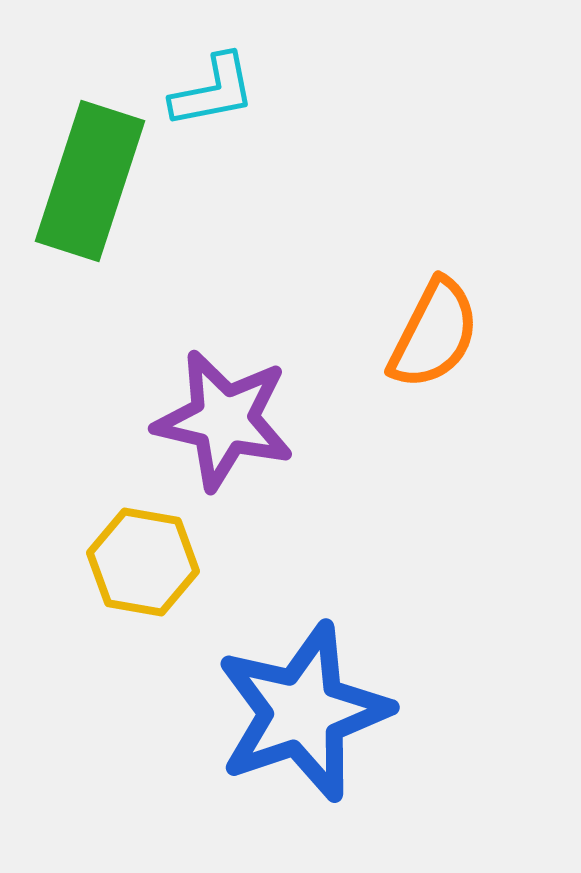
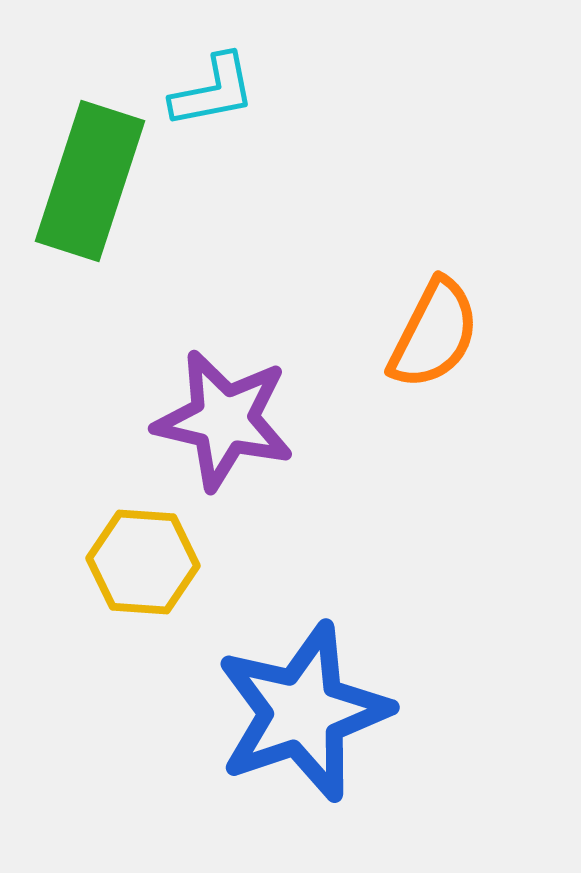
yellow hexagon: rotated 6 degrees counterclockwise
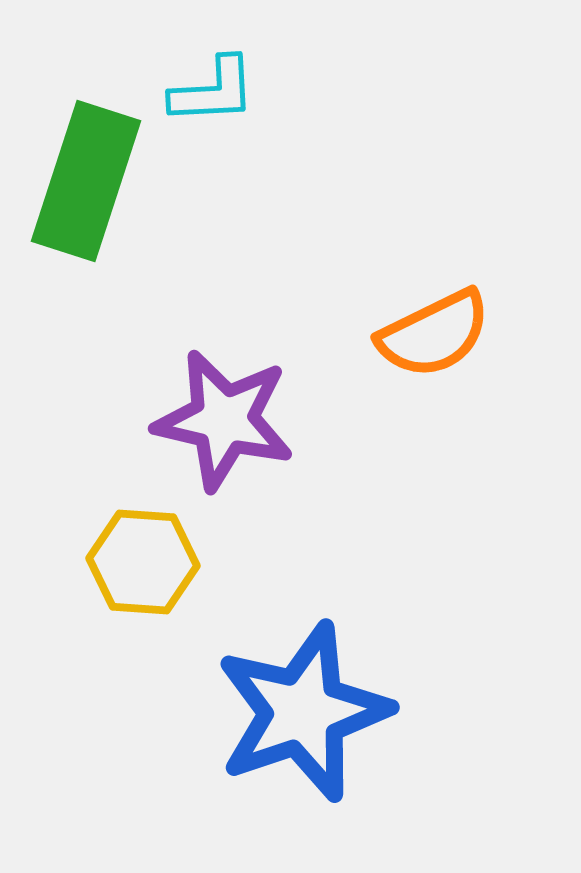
cyan L-shape: rotated 8 degrees clockwise
green rectangle: moved 4 px left
orange semicircle: rotated 37 degrees clockwise
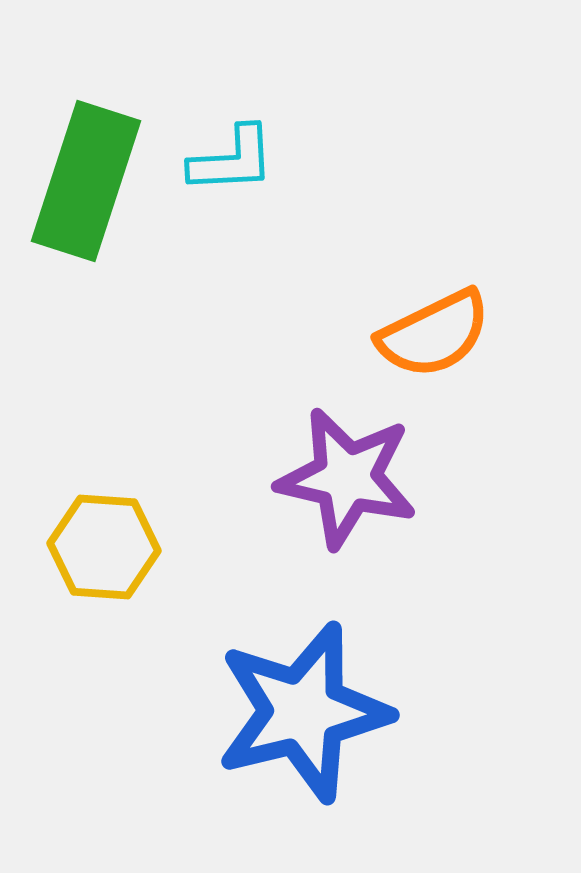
cyan L-shape: moved 19 px right, 69 px down
purple star: moved 123 px right, 58 px down
yellow hexagon: moved 39 px left, 15 px up
blue star: rotated 5 degrees clockwise
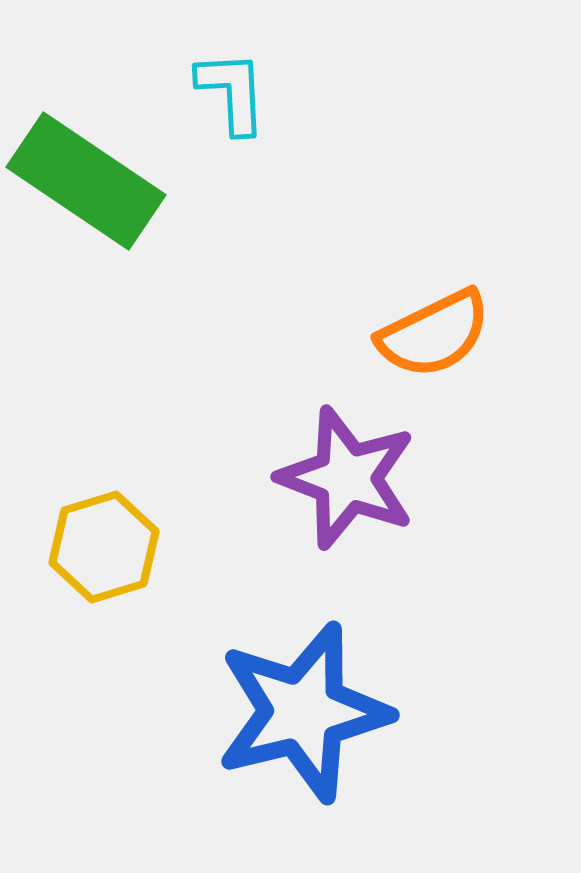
cyan L-shape: moved 68 px up; rotated 90 degrees counterclockwise
green rectangle: rotated 74 degrees counterclockwise
purple star: rotated 8 degrees clockwise
yellow hexagon: rotated 21 degrees counterclockwise
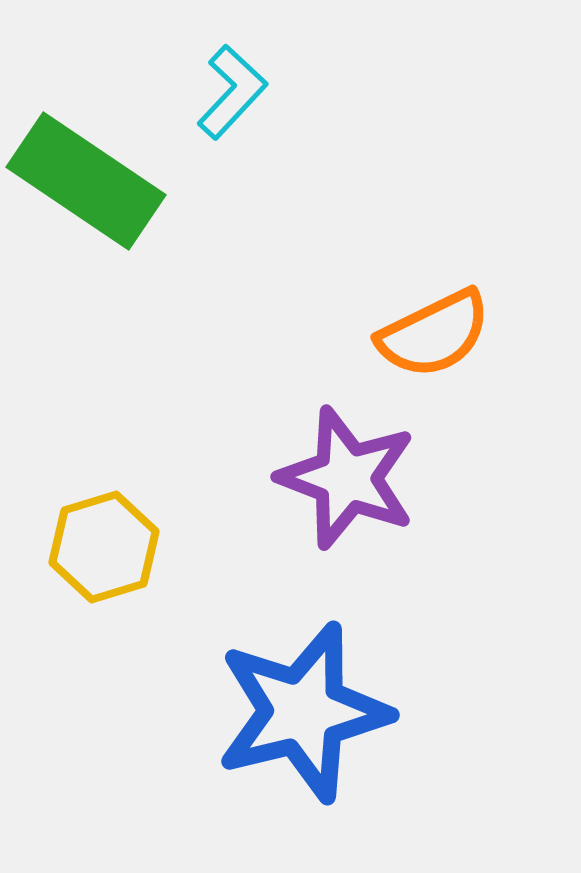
cyan L-shape: rotated 46 degrees clockwise
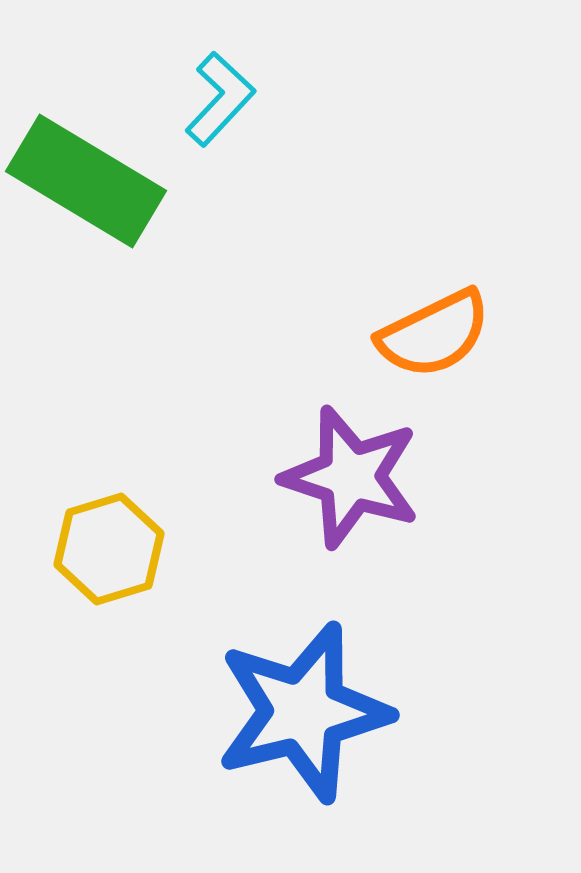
cyan L-shape: moved 12 px left, 7 px down
green rectangle: rotated 3 degrees counterclockwise
purple star: moved 4 px right, 1 px up; rotated 3 degrees counterclockwise
yellow hexagon: moved 5 px right, 2 px down
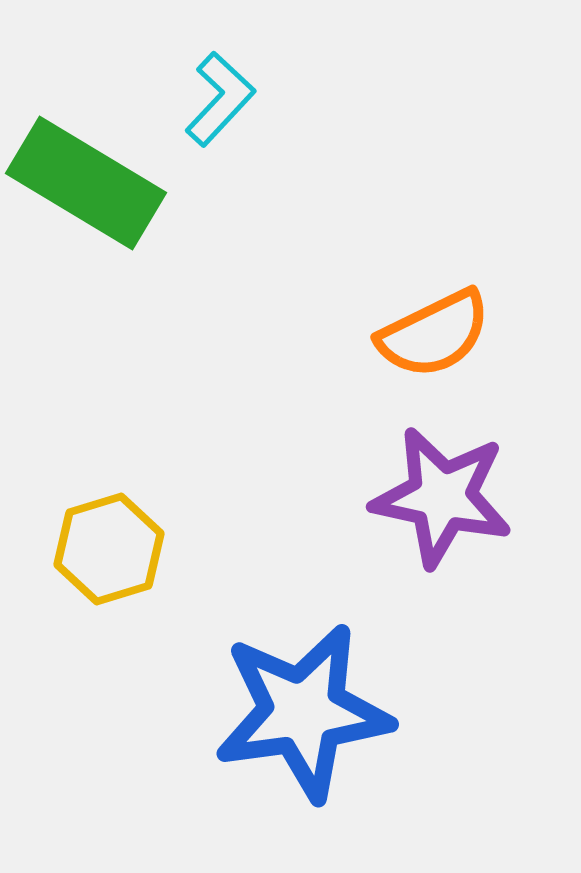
green rectangle: moved 2 px down
purple star: moved 91 px right, 20 px down; rotated 6 degrees counterclockwise
blue star: rotated 6 degrees clockwise
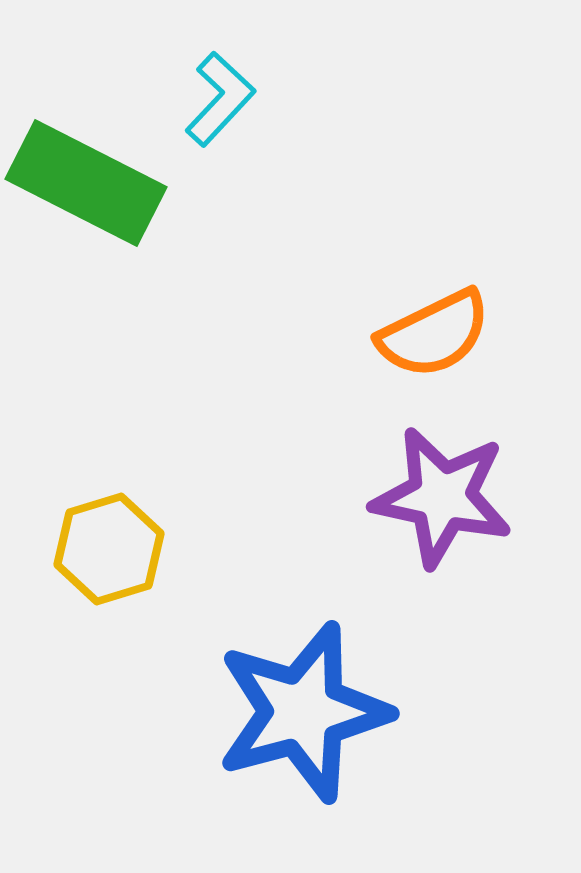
green rectangle: rotated 4 degrees counterclockwise
blue star: rotated 7 degrees counterclockwise
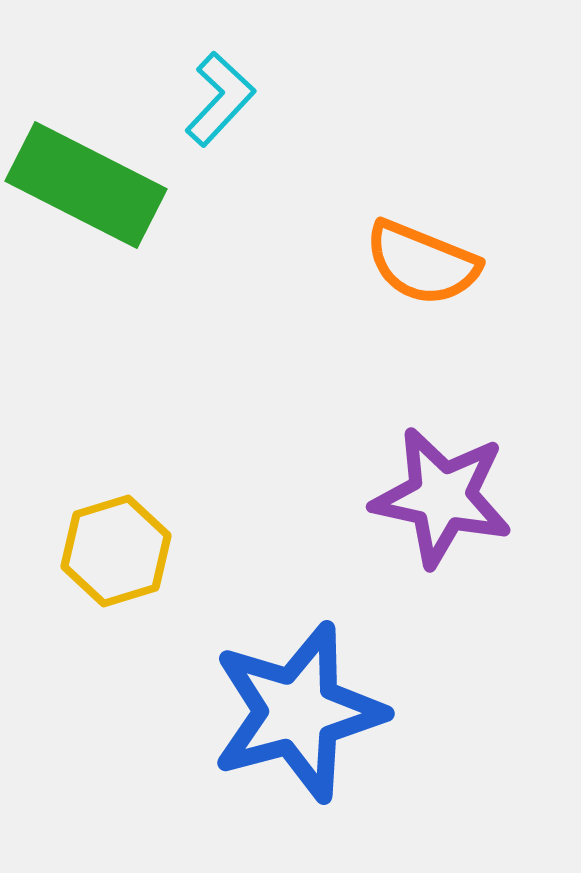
green rectangle: moved 2 px down
orange semicircle: moved 12 px left, 71 px up; rotated 48 degrees clockwise
yellow hexagon: moved 7 px right, 2 px down
blue star: moved 5 px left
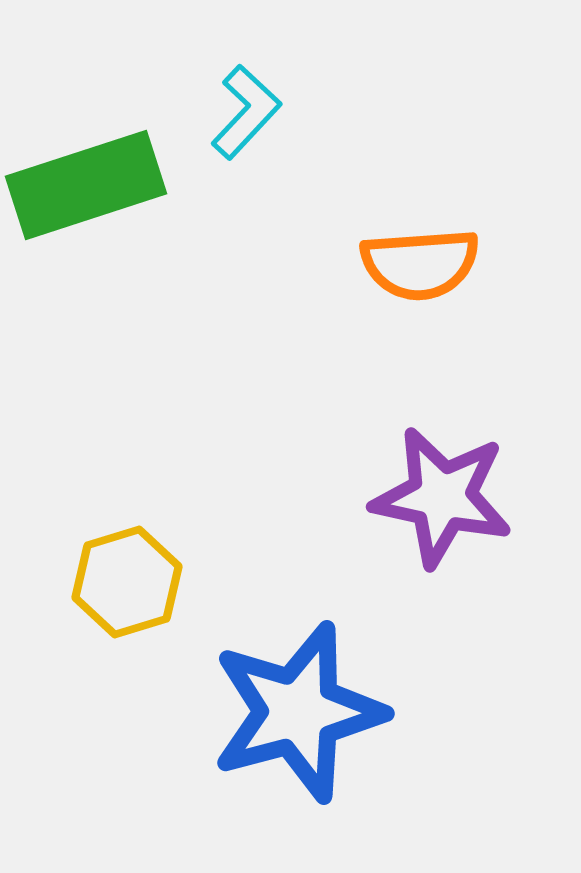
cyan L-shape: moved 26 px right, 13 px down
green rectangle: rotated 45 degrees counterclockwise
orange semicircle: moved 2 px left, 1 px down; rotated 26 degrees counterclockwise
yellow hexagon: moved 11 px right, 31 px down
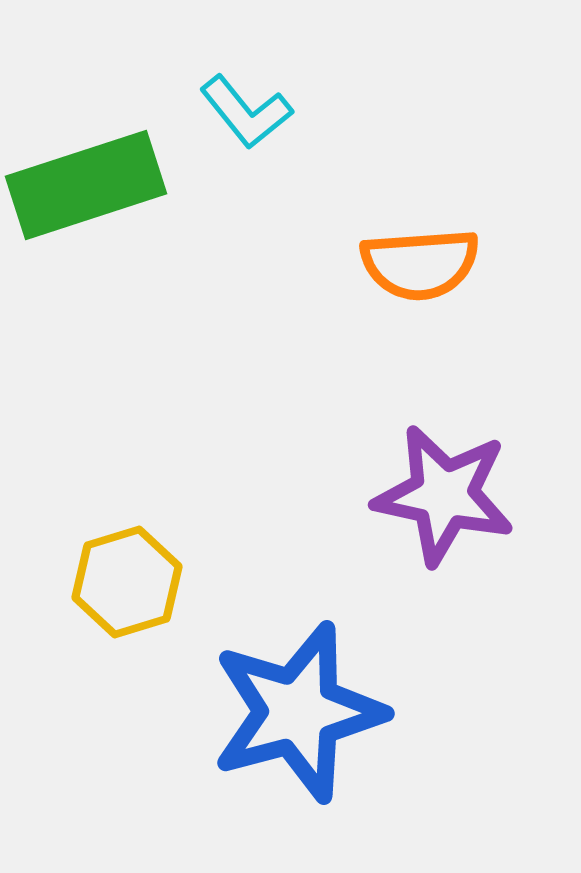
cyan L-shape: rotated 98 degrees clockwise
purple star: moved 2 px right, 2 px up
